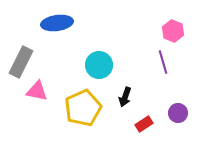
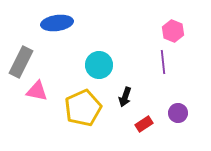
purple line: rotated 10 degrees clockwise
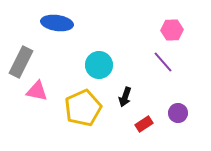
blue ellipse: rotated 16 degrees clockwise
pink hexagon: moved 1 px left, 1 px up; rotated 25 degrees counterclockwise
purple line: rotated 35 degrees counterclockwise
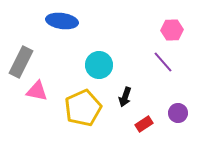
blue ellipse: moved 5 px right, 2 px up
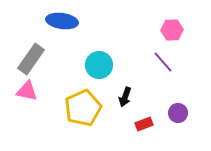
gray rectangle: moved 10 px right, 3 px up; rotated 8 degrees clockwise
pink triangle: moved 10 px left
red rectangle: rotated 12 degrees clockwise
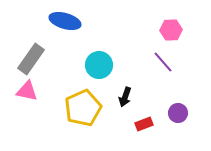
blue ellipse: moved 3 px right; rotated 8 degrees clockwise
pink hexagon: moved 1 px left
